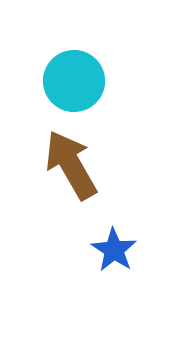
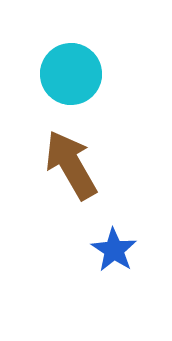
cyan circle: moved 3 px left, 7 px up
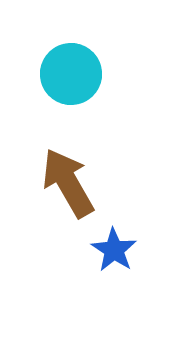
brown arrow: moved 3 px left, 18 px down
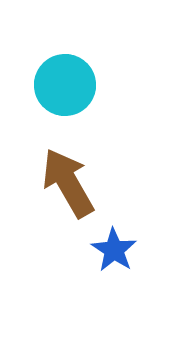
cyan circle: moved 6 px left, 11 px down
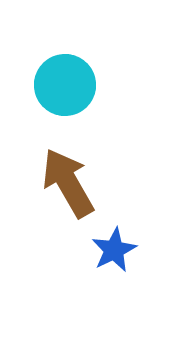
blue star: rotated 12 degrees clockwise
